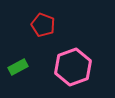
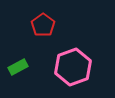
red pentagon: rotated 15 degrees clockwise
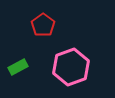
pink hexagon: moved 2 px left
